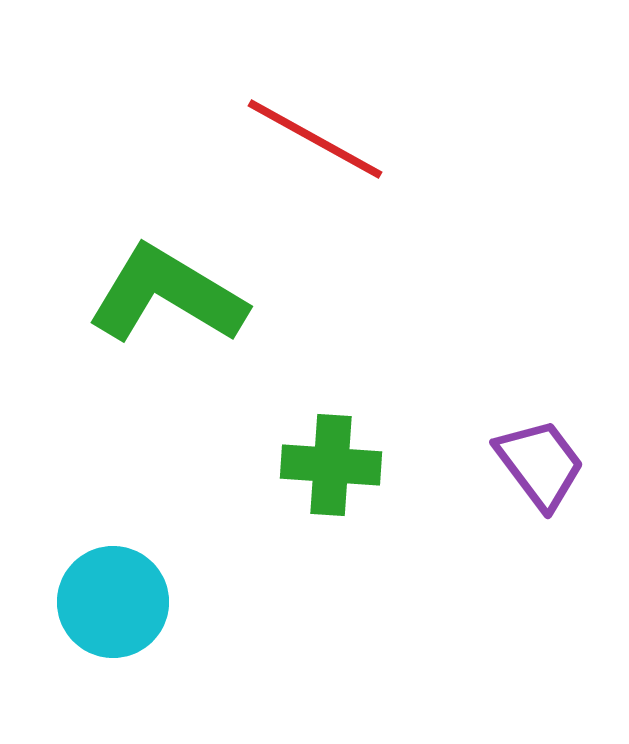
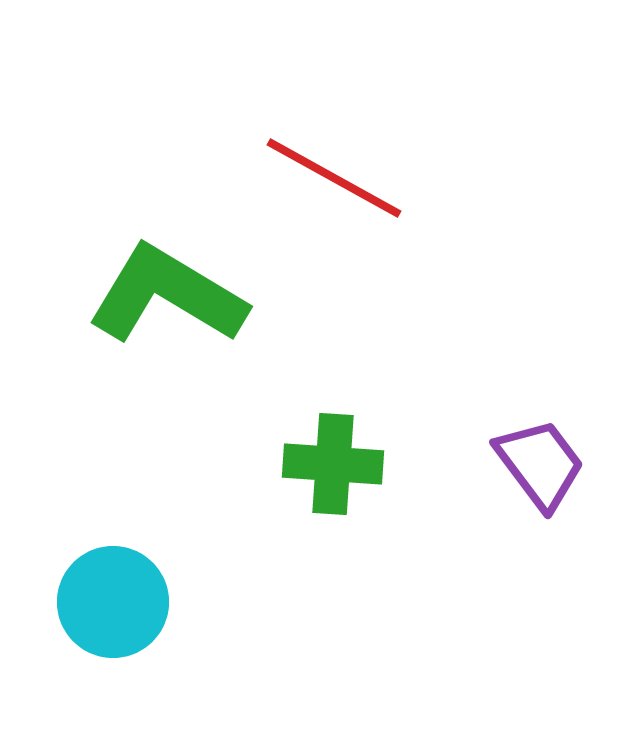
red line: moved 19 px right, 39 px down
green cross: moved 2 px right, 1 px up
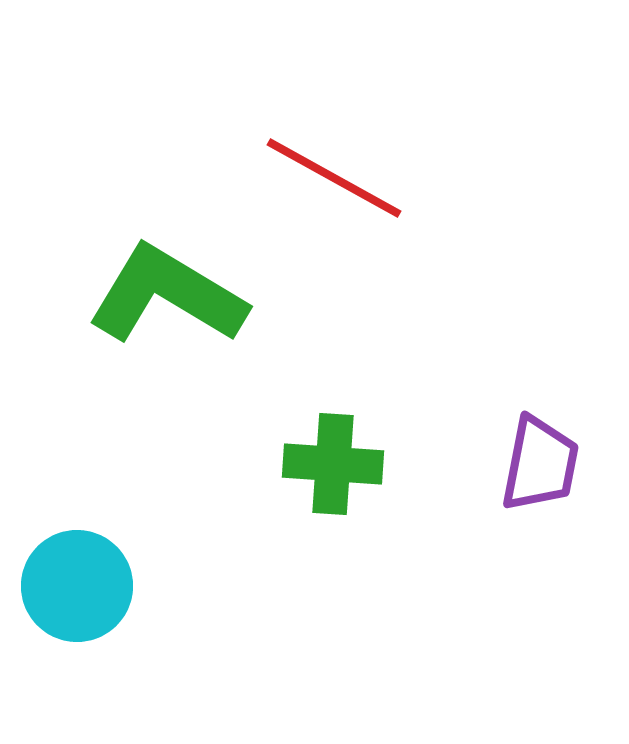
purple trapezoid: rotated 48 degrees clockwise
cyan circle: moved 36 px left, 16 px up
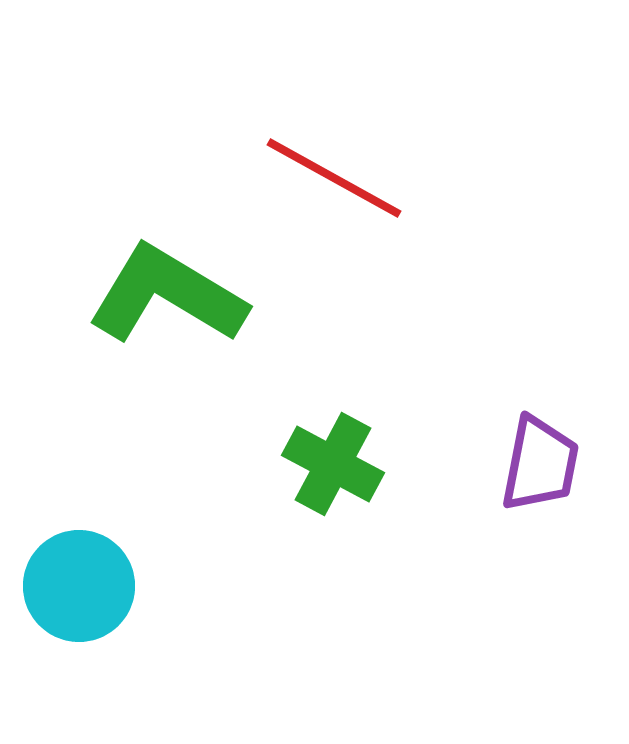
green cross: rotated 24 degrees clockwise
cyan circle: moved 2 px right
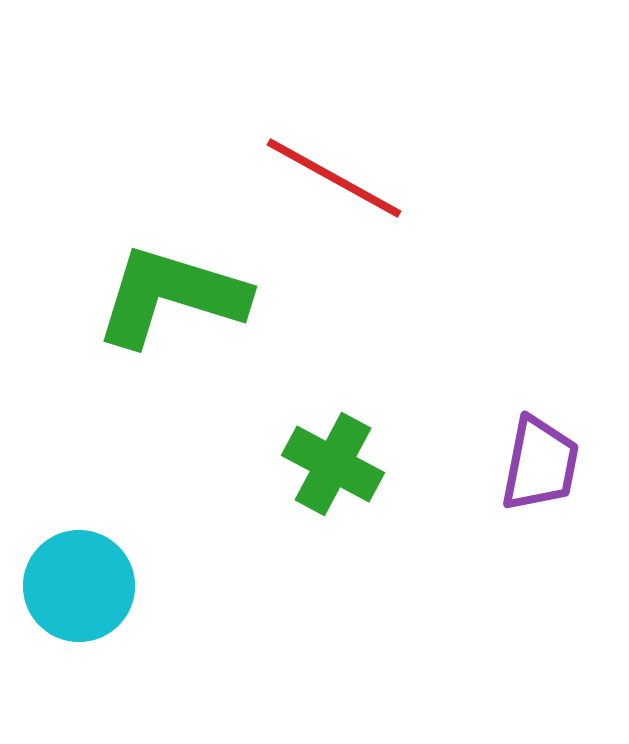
green L-shape: moved 4 px right, 1 px down; rotated 14 degrees counterclockwise
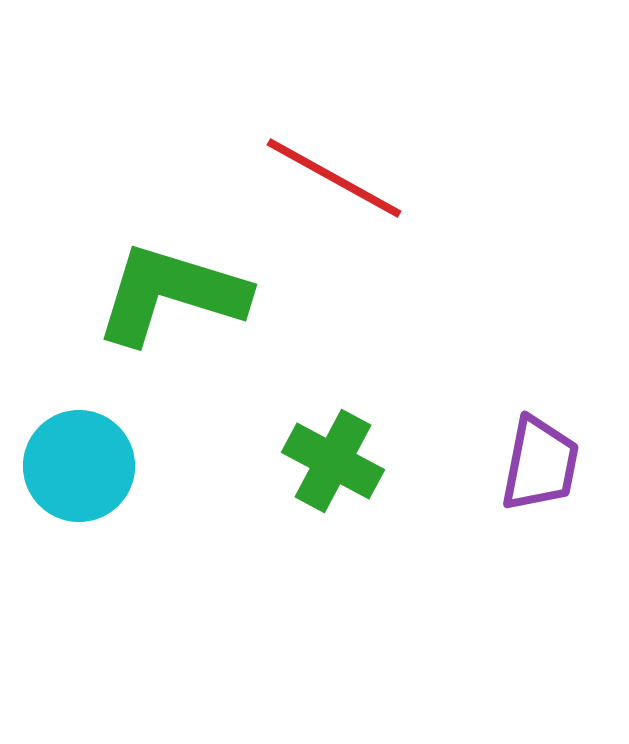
green L-shape: moved 2 px up
green cross: moved 3 px up
cyan circle: moved 120 px up
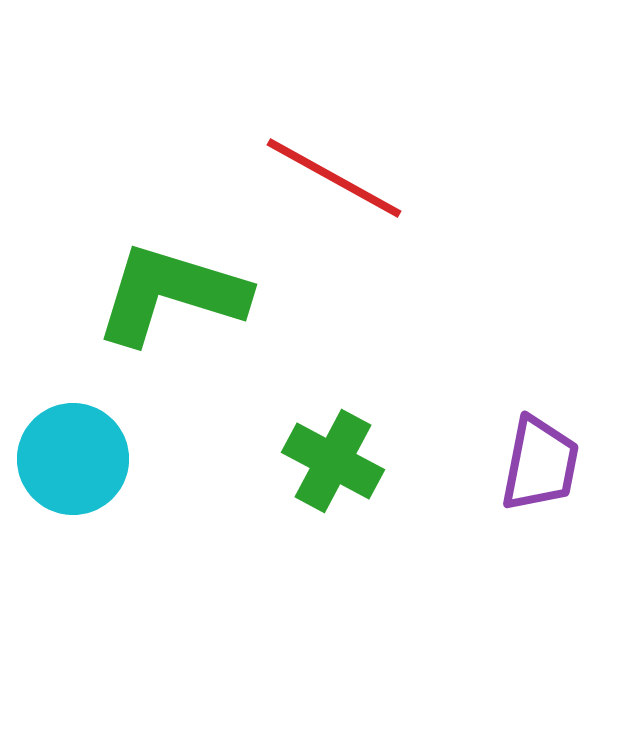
cyan circle: moved 6 px left, 7 px up
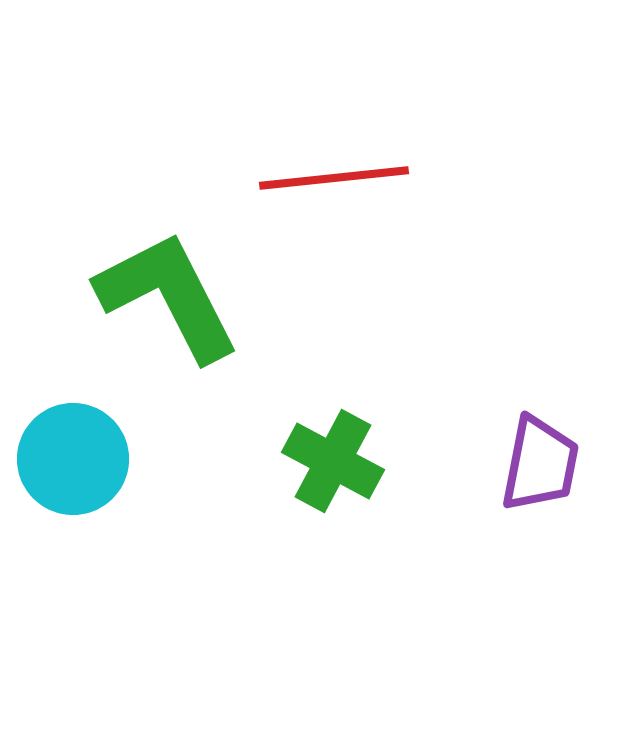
red line: rotated 35 degrees counterclockwise
green L-shape: moved 3 px left, 2 px down; rotated 46 degrees clockwise
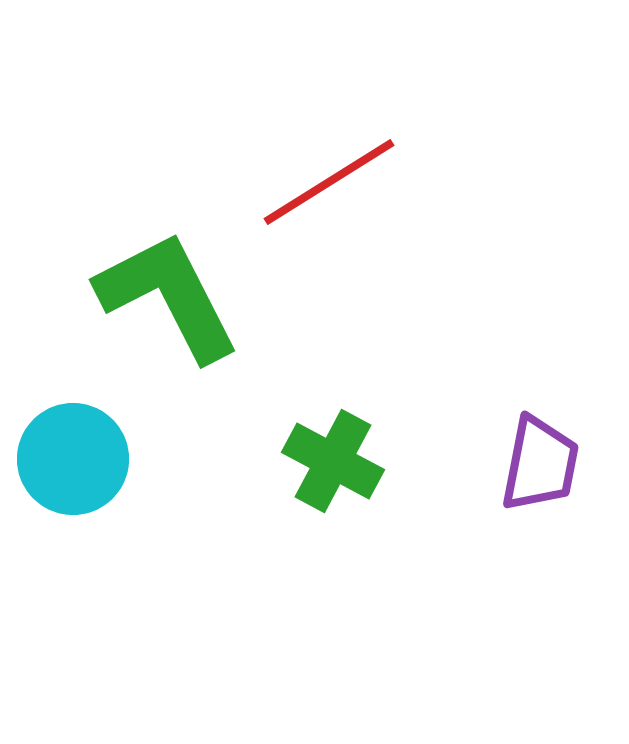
red line: moved 5 px left, 4 px down; rotated 26 degrees counterclockwise
